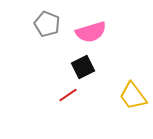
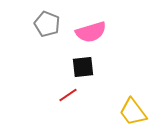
black square: rotated 20 degrees clockwise
yellow trapezoid: moved 16 px down
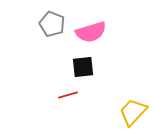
gray pentagon: moved 5 px right
red line: rotated 18 degrees clockwise
yellow trapezoid: rotated 80 degrees clockwise
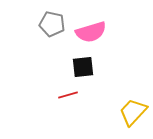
gray pentagon: rotated 10 degrees counterclockwise
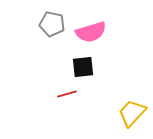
red line: moved 1 px left, 1 px up
yellow trapezoid: moved 1 px left, 1 px down
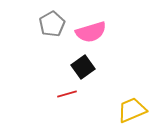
gray pentagon: rotated 30 degrees clockwise
black square: rotated 30 degrees counterclockwise
yellow trapezoid: moved 3 px up; rotated 24 degrees clockwise
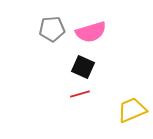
gray pentagon: moved 5 px down; rotated 25 degrees clockwise
black square: rotated 30 degrees counterclockwise
red line: moved 13 px right
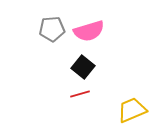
pink semicircle: moved 2 px left, 1 px up
black square: rotated 15 degrees clockwise
